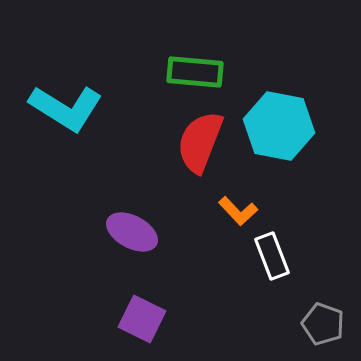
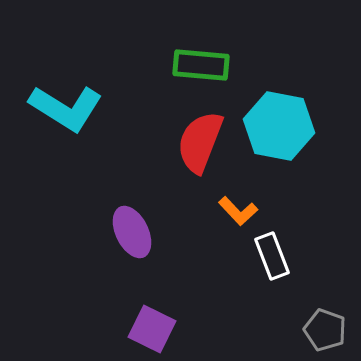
green rectangle: moved 6 px right, 7 px up
purple ellipse: rotated 36 degrees clockwise
purple square: moved 10 px right, 10 px down
gray pentagon: moved 2 px right, 6 px down
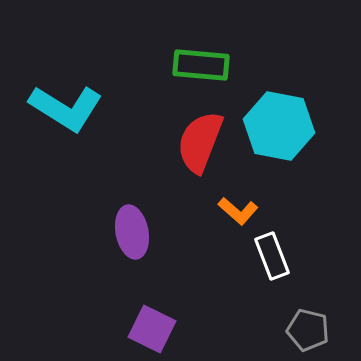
orange L-shape: rotated 6 degrees counterclockwise
purple ellipse: rotated 15 degrees clockwise
gray pentagon: moved 17 px left; rotated 6 degrees counterclockwise
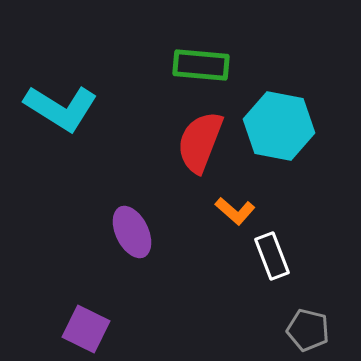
cyan L-shape: moved 5 px left
orange L-shape: moved 3 px left
purple ellipse: rotated 15 degrees counterclockwise
purple square: moved 66 px left
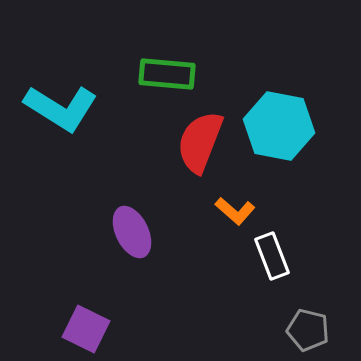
green rectangle: moved 34 px left, 9 px down
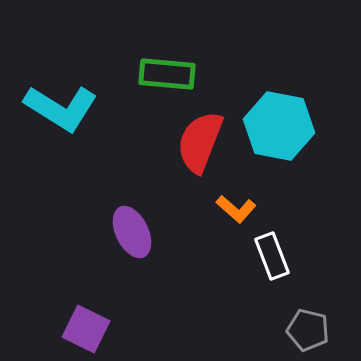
orange L-shape: moved 1 px right, 2 px up
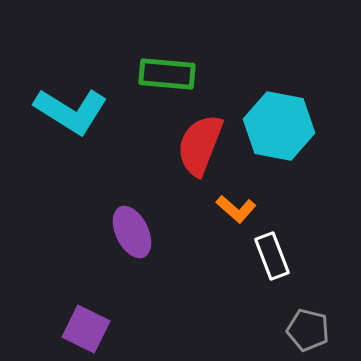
cyan L-shape: moved 10 px right, 3 px down
red semicircle: moved 3 px down
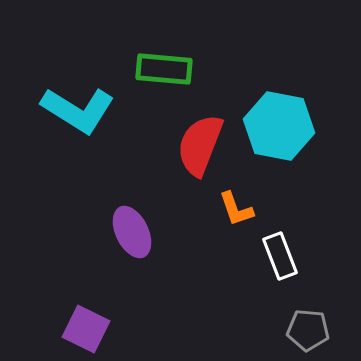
green rectangle: moved 3 px left, 5 px up
cyan L-shape: moved 7 px right, 1 px up
orange L-shape: rotated 30 degrees clockwise
white rectangle: moved 8 px right
gray pentagon: rotated 9 degrees counterclockwise
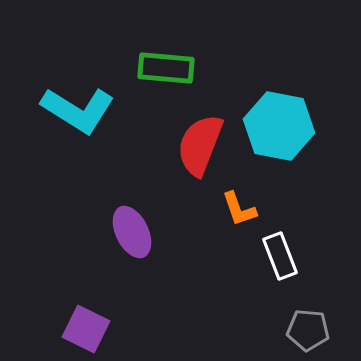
green rectangle: moved 2 px right, 1 px up
orange L-shape: moved 3 px right
